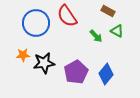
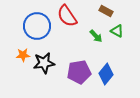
brown rectangle: moved 2 px left
blue circle: moved 1 px right, 3 px down
purple pentagon: moved 3 px right; rotated 20 degrees clockwise
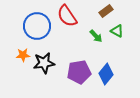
brown rectangle: rotated 64 degrees counterclockwise
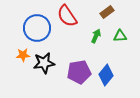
brown rectangle: moved 1 px right, 1 px down
blue circle: moved 2 px down
green triangle: moved 3 px right, 5 px down; rotated 32 degrees counterclockwise
green arrow: rotated 112 degrees counterclockwise
blue diamond: moved 1 px down
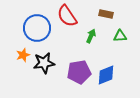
brown rectangle: moved 1 px left, 2 px down; rotated 48 degrees clockwise
green arrow: moved 5 px left
orange star: rotated 16 degrees counterclockwise
blue diamond: rotated 30 degrees clockwise
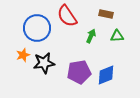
green triangle: moved 3 px left
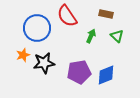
green triangle: rotated 48 degrees clockwise
